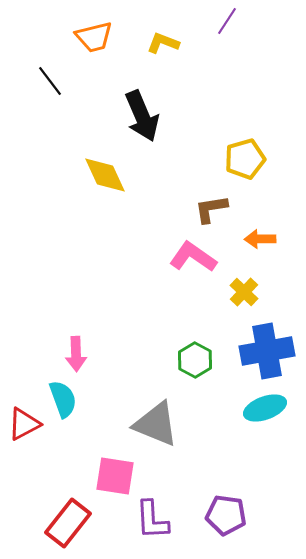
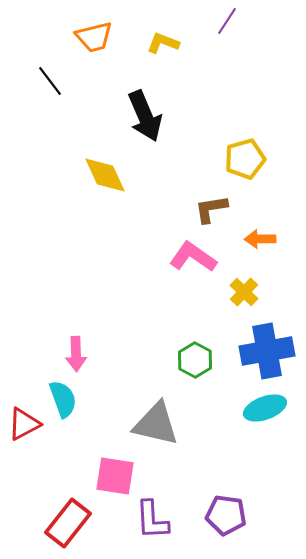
black arrow: moved 3 px right
gray triangle: rotated 9 degrees counterclockwise
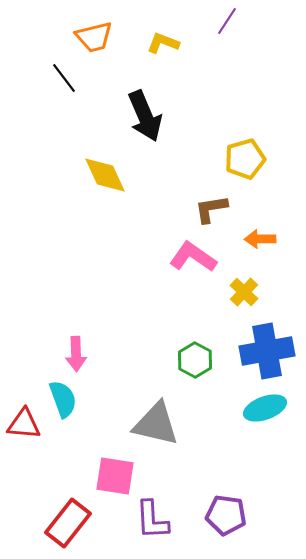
black line: moved 14 px right, 3 px up
red triangle: rotated 33 degrees clockwise
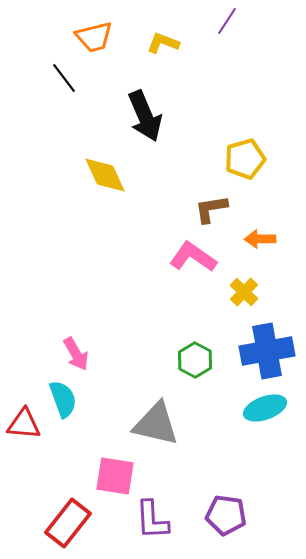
pink arrow: rotated 28 degrees counterclockwise
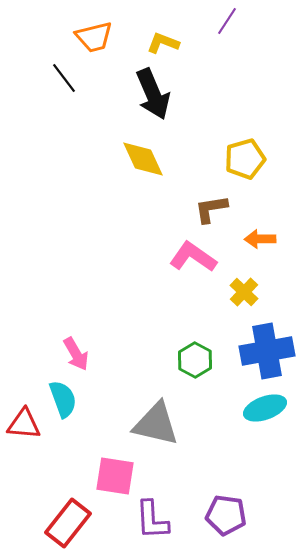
black arrow: moved 8 px right, 22 px up
yellow diamond: moved 38 px right, 16 px up
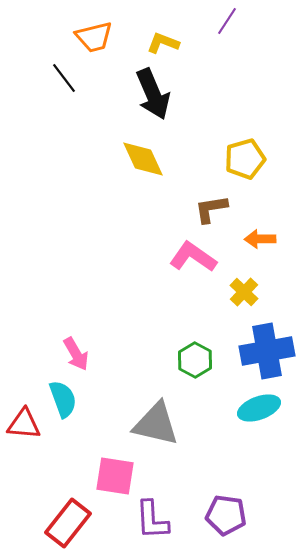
cyan ellipse: moved 6 px left
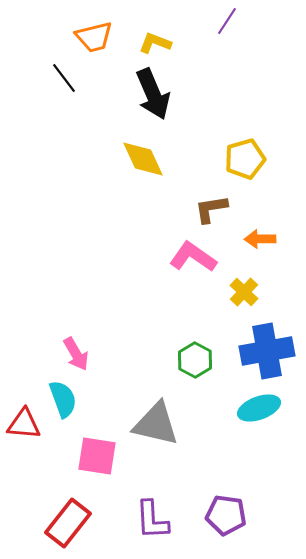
yellow L-shape: moved 8 px left
pink square: moved 18 px left, 20 px up
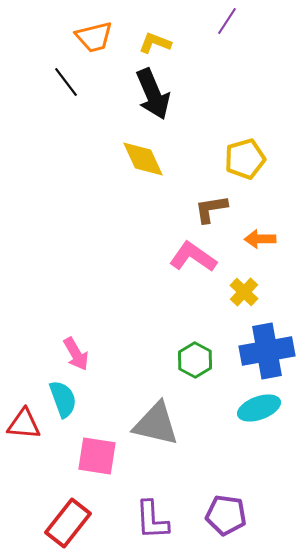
black line: moved 2 px right, 4 px down
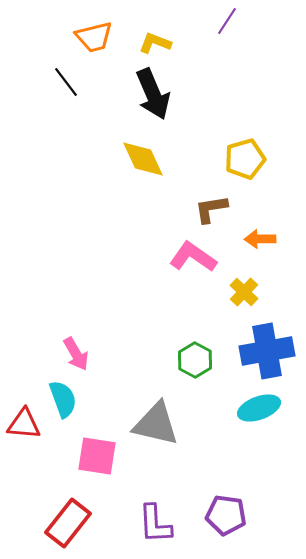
purple L-shape: moved 3 px right, 4 px down
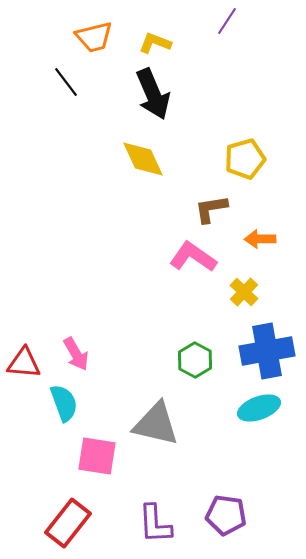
cyan semicircle: moved 1 px right, 4 px down
red triangle: moved 61 px up
